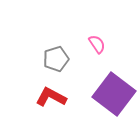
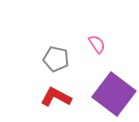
gray pentagon: rotated 30 degrees clockwise
red L-shape: moved 5 px right
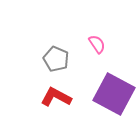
gray pentagon: rotated 10 degrees clockwise
purple square: rotated 9 degrees counterclockwise
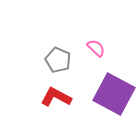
pink semicircle: moved 1 px left, 4 px down; rotated 12 degrees counterclockwise
gray pentagon: moved 2 px right, 1 px down
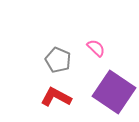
purple square: moved 2 px up; rotated 6 degrees clockwise
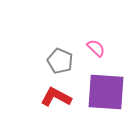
gray pentagon: moved 2 px right, 1 px down
purple square: moved 8 px left; rotated 30 degrees counterclockwise
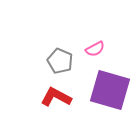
pink semicircle: moved 1 px left, 1 px down; rotated 108 degrees clockwise
purple square: moved 4 px right, 2 px up; rotated 12 degrees clockwise
